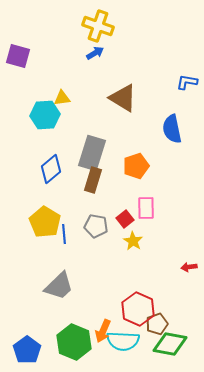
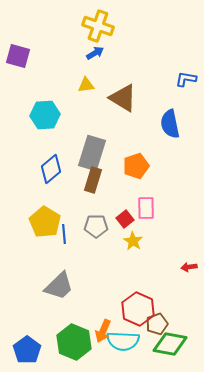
blue L-shape: moved 1 px left, 3 px up
yellow triangle: moved 24 px right, 13 px up
blue semicircle: moved 2 px left, 5 px up
gray pentagon: rotated 10 degrees counterclockwise
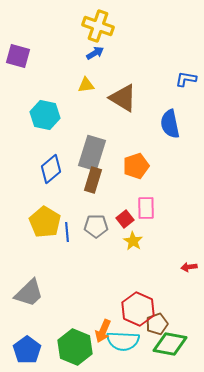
cyan hexagon: rotated 16 degrees clockwise
blue line: moved 3 px right, 2 px up
gray trapezoid: moved 30 px left, 7 px down
green hexagon: moved 1 px right, 5 px down
